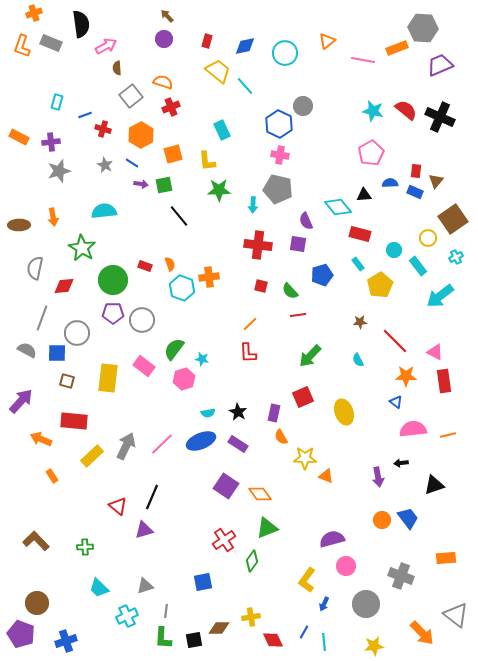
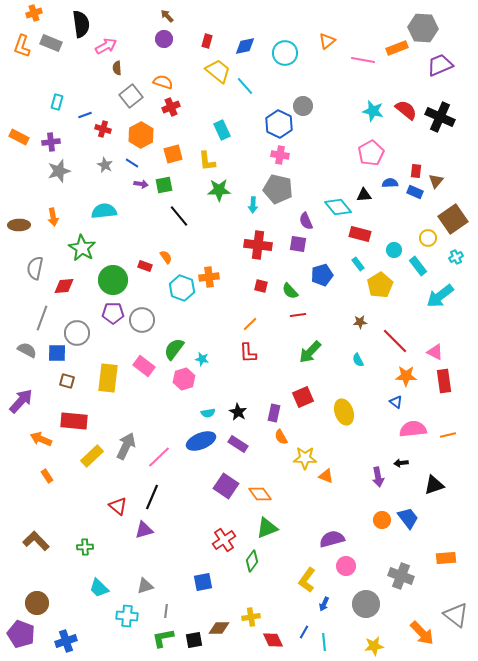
orange semicircle at (170, 264): moved 4 px left, 7 px up; rotated 16 degrees counterclockwise
green arrow at (310, 356): moved 4 px up
pink line at (162, 444): moved 3 px left, 13 px down
orange rectangle at (52, 476): moved 5 px left
cyan cross at (127, 616): rotated 30 degrees clockwise
green L-shape at (163, 638): rotated 75 degrees clockwise
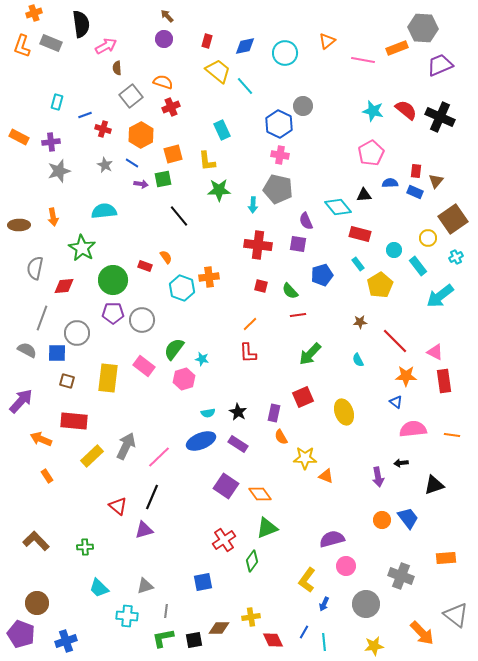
green square at (164, 185): moved 1 px left, 6 px up
green arrow at (310, 352): moved 2 px down
orange line at (448, 435): moved 4 px right; rotated 21 degrees clockwise
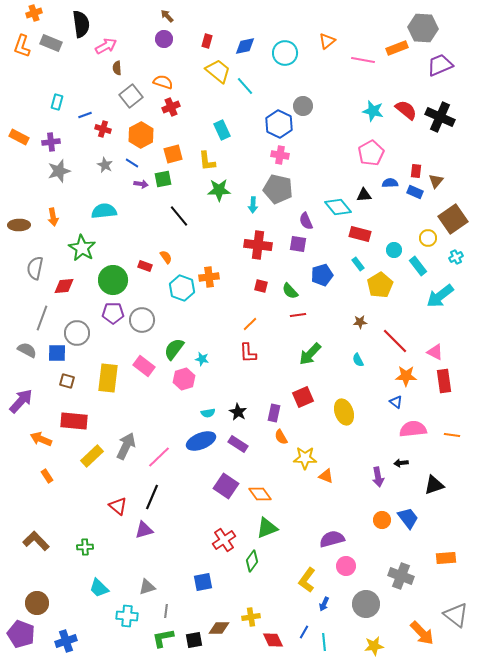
gray triangle at (145, 586): moved 2 px right, 1 px down
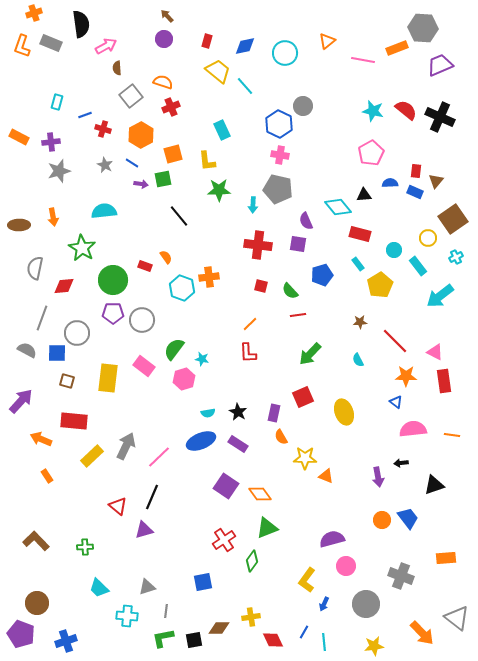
gray triangle at (456, 615): moved 1 px right, 3 px down
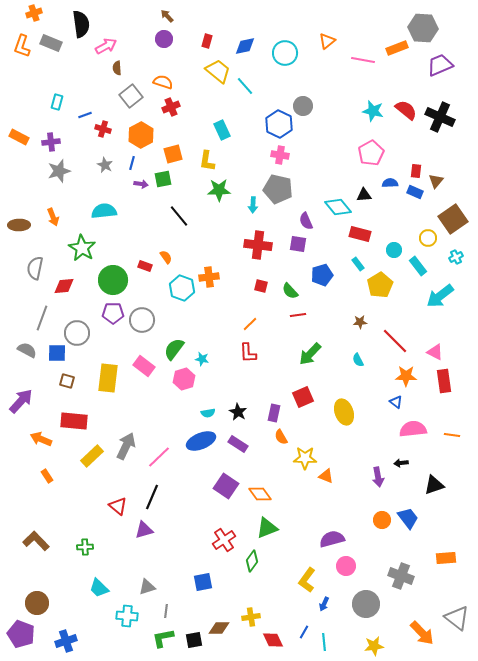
yellow L-shape at (207, 161): rotated 15 degrees clockwise
blue line at (132, 163): rotated 72 degrees clockwise
orange arrow at (53, 217): rotated 12 degrees counterclockwise
